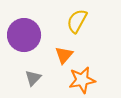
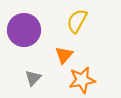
purple circle: moved 5 px up
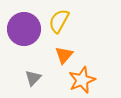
yellow semicircle: moved 18 px left
purple circle: moved 1 px up
orange star: rotated 12 degrees counterclockwise
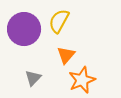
orange triangle: moved 2 px right
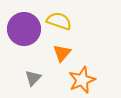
yellow semicircle: rotated 80 degrees clockwise
orange triangle: moved 4 px left, 2 px up
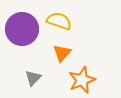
purple circle: moved 2 px left
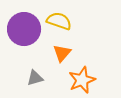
purple circle: moved 2 px right
gray triangle: moved 2 px right; rotated 30 degrees clockwise
